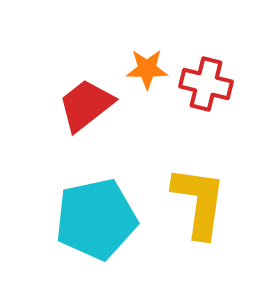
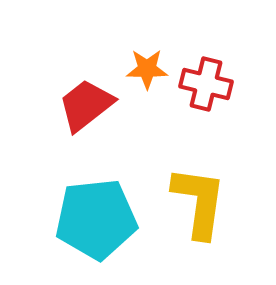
cyan pentagon: rotated 6 degrees clockwise
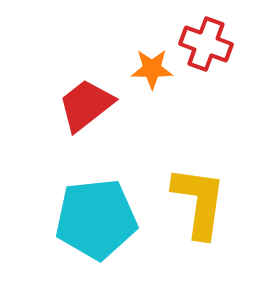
orange star: moved 5 px right
red cross: moved 40 px up; rotated 6 degrees clockwise
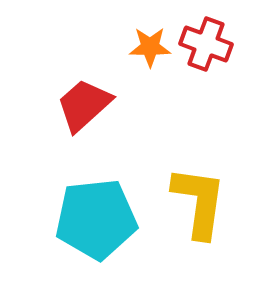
orange star: moved 2 px left, 22 px up
red trapezoid: moved 2 px left; rotated 4 degrees counterclockwise
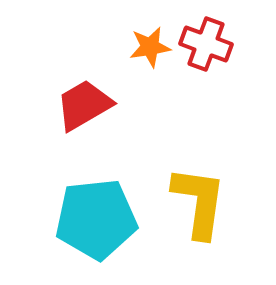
orange star: rotated 9 degrees counterclockwise
red trapezoid: rotated 12 degrees clockwise
